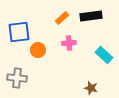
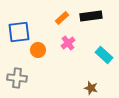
pink cross: moved 1 px left; rotated 32 degrees counterclockwise
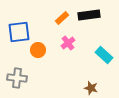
black rectangle: moved 2 px left, 1 px up
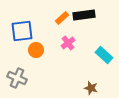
black rectangle: moved 5 px left
blue square: moved 3 px right, 1 px up
orange circle: moved 2 px left
gray cross: rotated 18 degrees clockwise
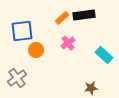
gray cross: rotated 30 degrees clockwise
brown star: rotated 24 degrees counterclockwise
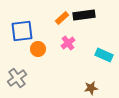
orange circle: moved 2 px right, 1 px up
cyan rectangle: rotated 18 degrees counterclockwise
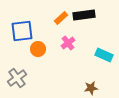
orange rectangle: moved 1 px left
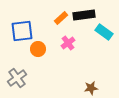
cyan rectangle: moved 23 px up; rotated 12 degrees clockwise
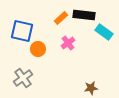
black rectangle: rotated 15 degrees clockwise
blue square: rotated 20 degrees clockwise
gray cross: moved 6 px right
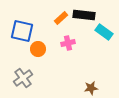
pink cross: rotated 24 degrees clockwise
